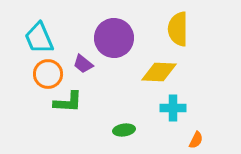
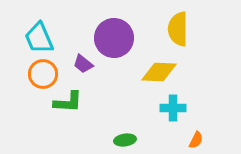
orange circle: moved 5 px left
green ellipse: moved 1 px right, 10 px down
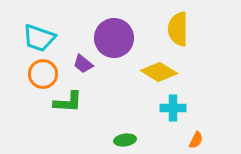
cyan trapezoid: rotated 48 degrees counterclockwise
yellow diamond: rotated 30 degrees clockwise
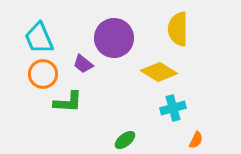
cyan trapezoid: rotated 48 degrees clockwise
cyan cross: rotated 15 degrees counterclockwise
green ellipse: rotated 30 degrees counterclockwise
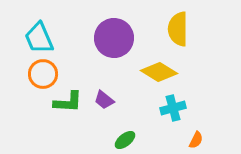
purple trapezoid: moved 21 px right, 36 px down
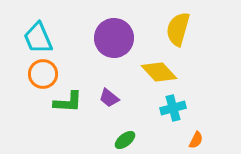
yellow semicircle: rotated 16 degrees clockwise
cyan trapezoid: moved 1 px left
yellow diamond: rotated 15 degrees clockwise
purple trapezoid: moved 5 px right, 2 px up
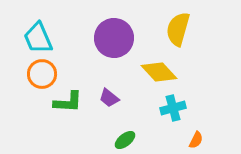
orange circle: moved 1 px left
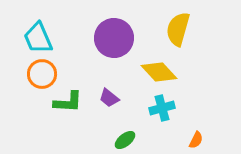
cyan cross: moved 11 px left
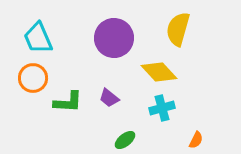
orange circle: moved 9 px left, 4 px down
